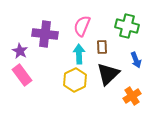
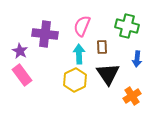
blue arrow: moved 1 px right, 1 px up; rotated 28 degrees clockwise
black triangle: rotated 20 degrees counterclockwise
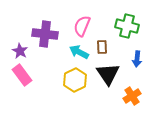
cyan arrow: moved 2 px up; rotated 60 degrees counterclockwise
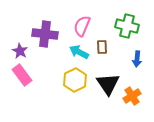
black triangle: moved 10 px down
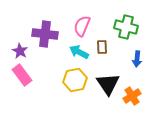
green cross: moved 1 px left, 1 px down
yellow hexagon: rotated 15 degrees clockwise
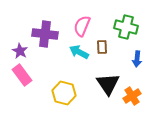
yellow hexagon: moved 11 px left, 13 px down; rotated 25 degrees clockwise
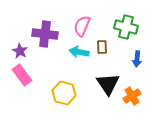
cyan arrow: rotated 18 degrees counterclockwise
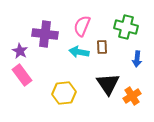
yellow hexagon: rotated 20 degrees counterclockwise
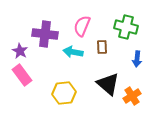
cyan arrow: moved 6 px left
black triangle: rotated 15 degrees counterclockwise
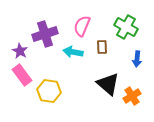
green cross: rotated 15 degrees clockwise
purple cross: rotated 25 degrees counterclockwise
yellow hexagon: moved 15 px left, 2 px up; rotated 15 degrees clockwise
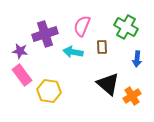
purple star: rotated 21 degrees counterclockwise
